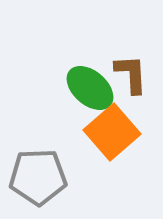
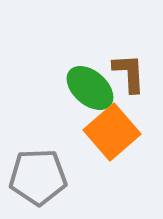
brown L-shape: moved 2 px left, 1 px up
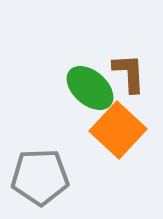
orange square: moved 6 px right, 2 px up; rotated 6 degrees counterclockwise
gray pentagon: moved 2 px right
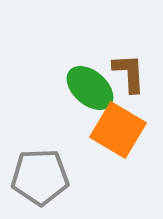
orange square: rotated 12 degrees counterclockwise
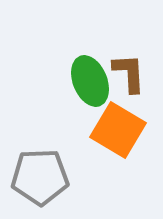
green ellipse: moved 7 px up; rotated 27 degrees clockwise
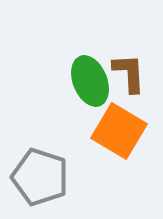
orange square: moved 1 px right, 1 px down
gray pentagon: rotated 20 degrees clockwise
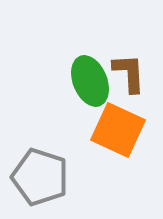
orange square: moved 1 px left, 1 px up; rotated 6 degrees counterclockwise
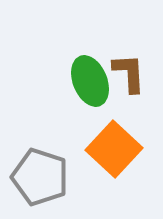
orange square: moved 4 px left, 19 px down; rotated 18 degrees clockwise
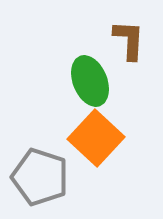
brown L-shape: moved 33 px up; rotated 6 degrees clockwise
orange square: moved 18 px left, 11 px up
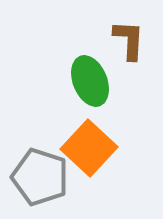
orange square: moved 7 px left, 10 px down
